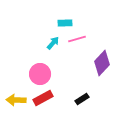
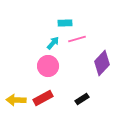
pink circle: moved 8 px right, 8 px up
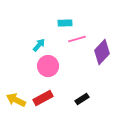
cyan arrow: moved 14 px left, 2 px down
purple diamond: moved 11 px up
yellow arrow: rotated 24 degrees clockwise
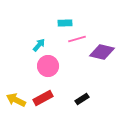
purple diamond: rotated 60 degrees clockwise
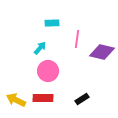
cyan rectangle: moved 13 px left
pink line: rotated 66 degrees counterclockwise
cyan arrow: moved 1 px right, 3 px down
pink circle: moved 5 px down
red rectangle: rotated 30 degrees clockwise
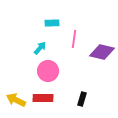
pink line: moved 3 px left
black rectangle: rotated 40 degrees counterclockwise
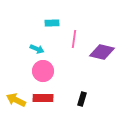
cyan arrow: moved 3 px left, 1 px down; rotated 72 degrees clockwise
pink circle: moved 5 px left
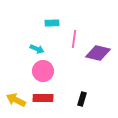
purple diamond: moved 4 px left, 1 px down
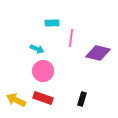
pink line: moved 3 px left, 1 px up
red rectangle: rotated 18 degrees clockwise
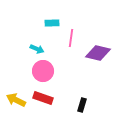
black rectangle: moved 6 px down
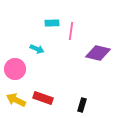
pink line: moved 7 px up
pink circle: moved 28 px left, 2 px up
